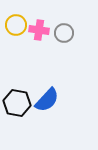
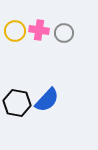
yellow circle: moved 1 px left, 6 px down
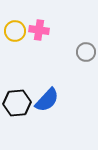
gray circle: moved 22 px right, 19 px down
black hexagon: rotated 16 degrees counterclockwise
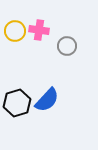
gray circle: moved 19 px left, 6 px up
black hexagon: rotated 12 degrees counterclockwise
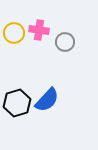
yellow circle: moved 1 px left, 2 px down
gray circle: moved 2 px left, 4 px up
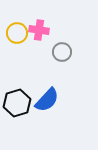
yellow circle: moved 3 px right
gray circle: moved 3 px left, 10 px down
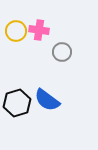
yellow circle: moved 1 px left, 2 px up
blue semicircle: rotated 84 degrees clockwise
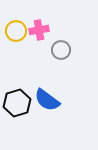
pink cross: rotated 18 degrees counterclockwise
gray circle: moved 1 px left, 2 px up
